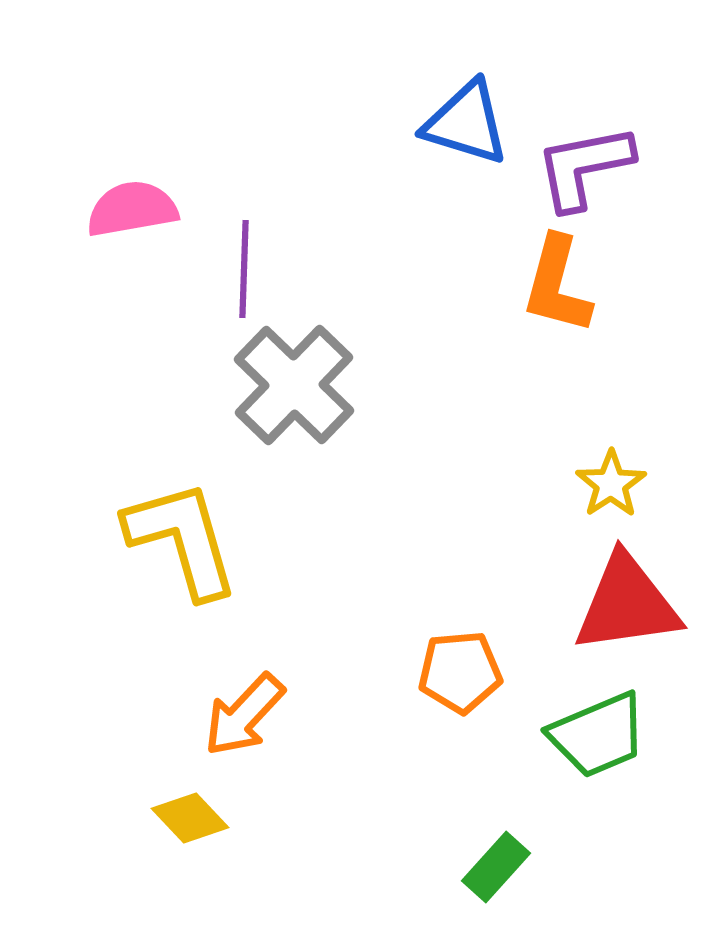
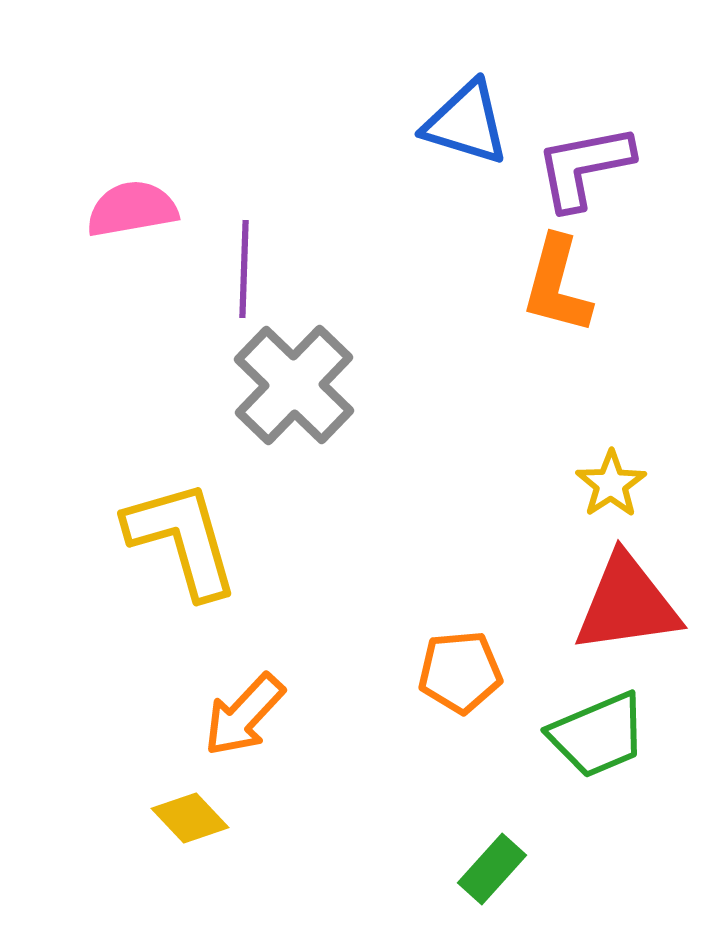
green rectangle: moved 4 px left, 2 px down
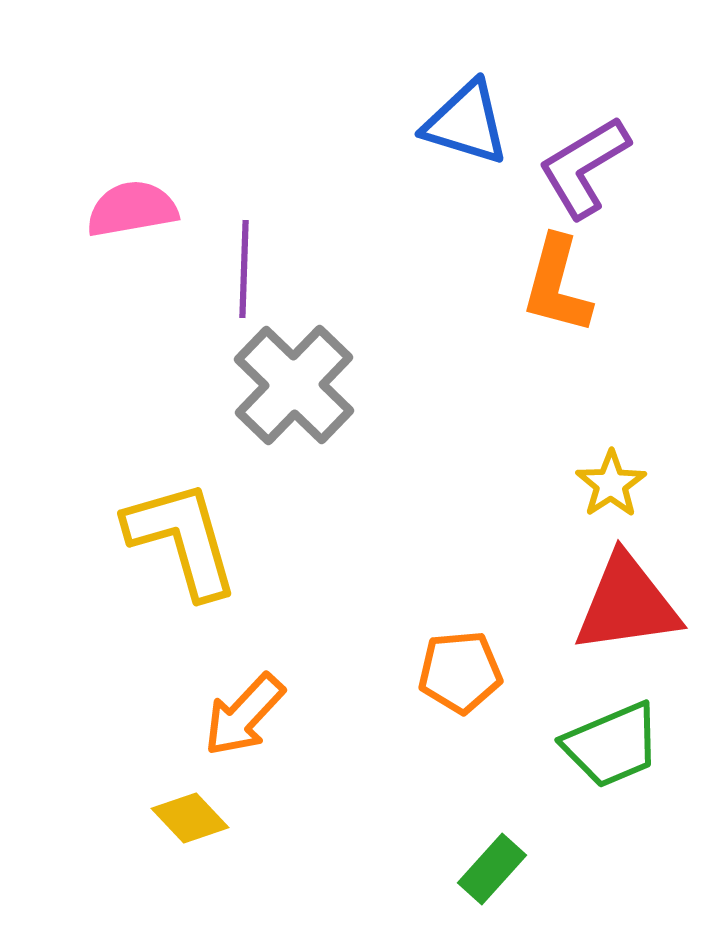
purple L-shape: rotated 20 degrees counterclockwise
green trapezoid: moved 14 px right, 10 px down
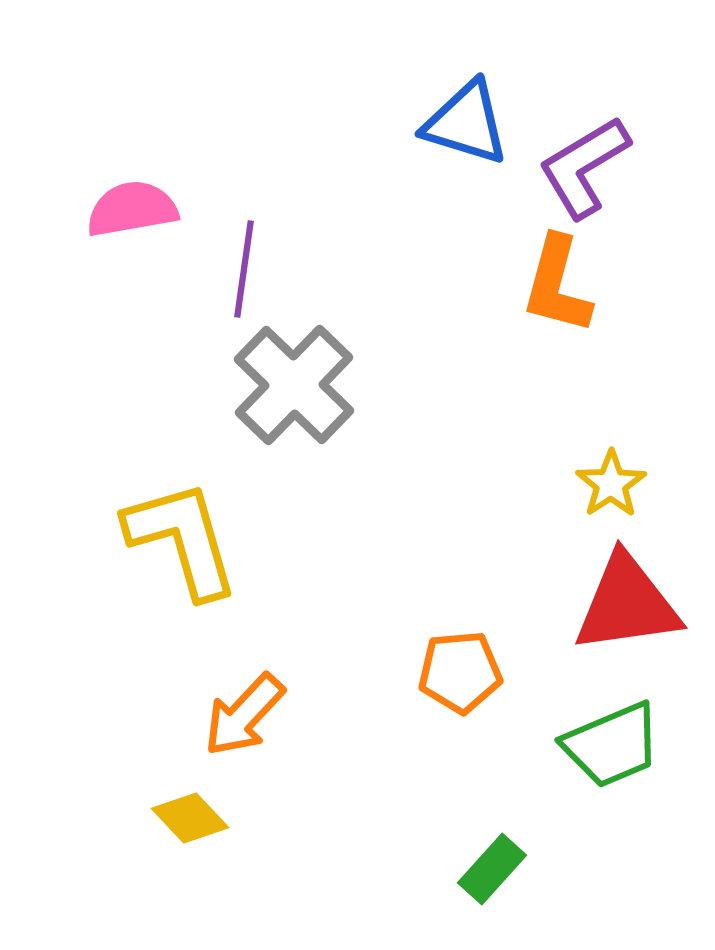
purple line: rotated 6 degrees clockwise
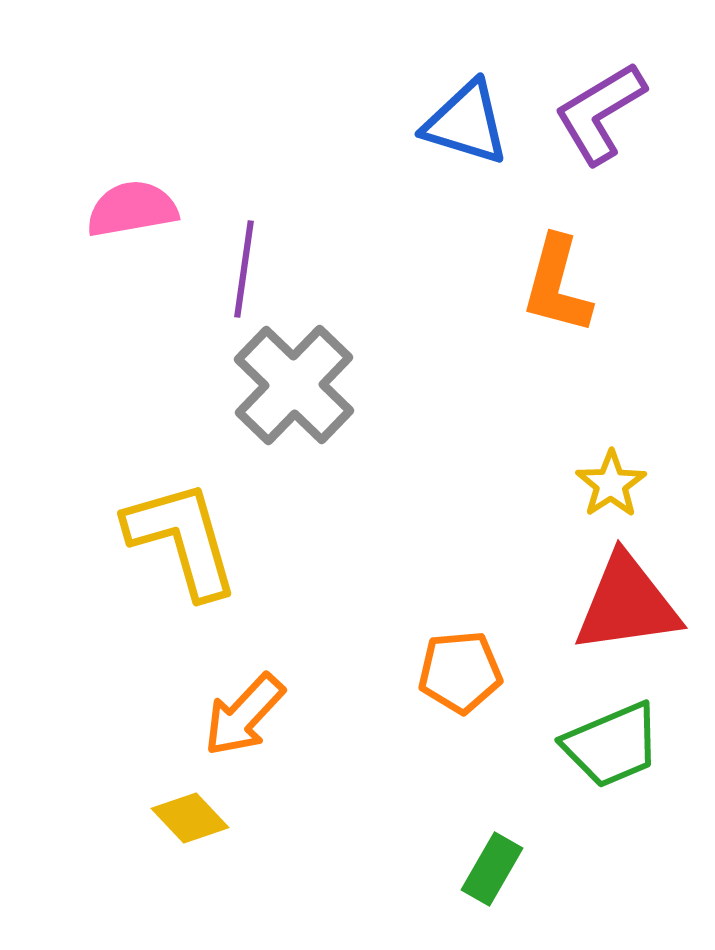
purple L-shape: moved 16 px right, 54 px up
green rectangle: rotated 12 degrees counterclockwise
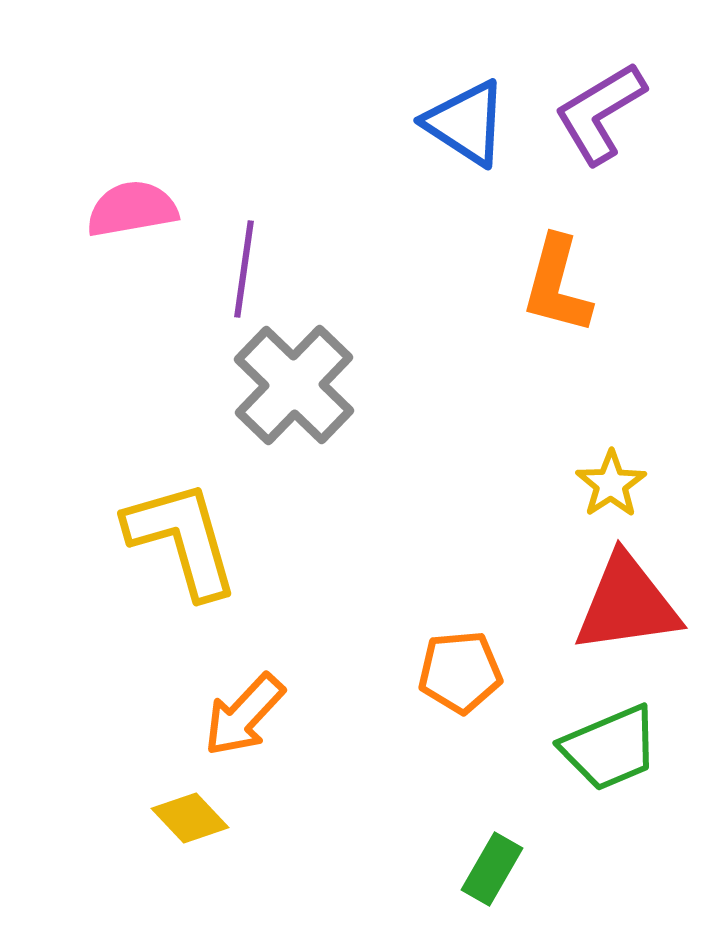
blue triangle: rotated 16 degrees clockwise
green trapezoid: moved 2 px left, 3 px down
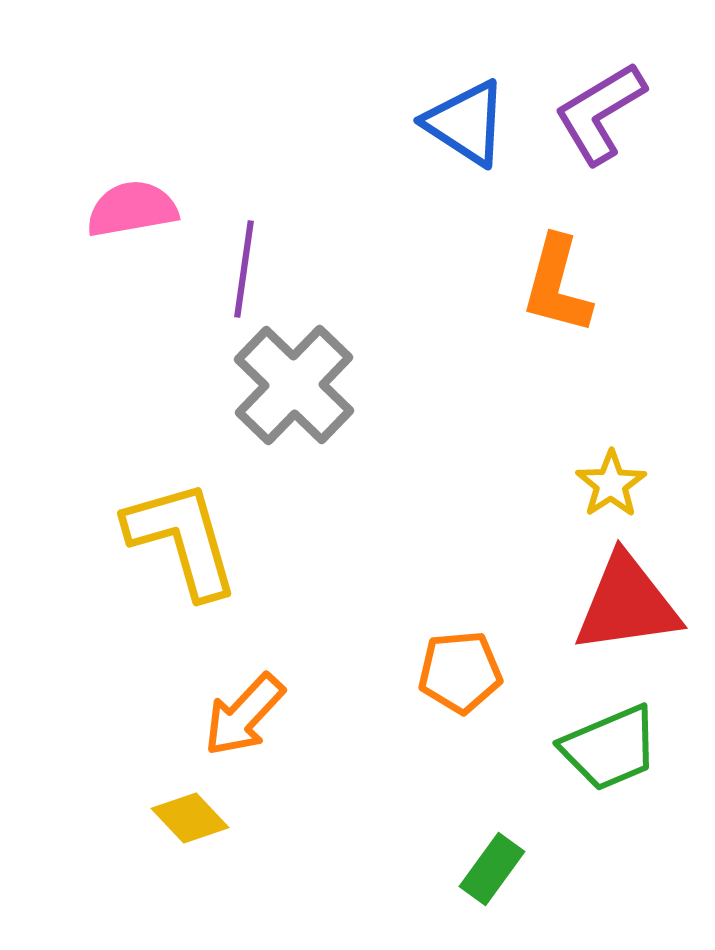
green rectangle: rotated 6 degrees clockwise
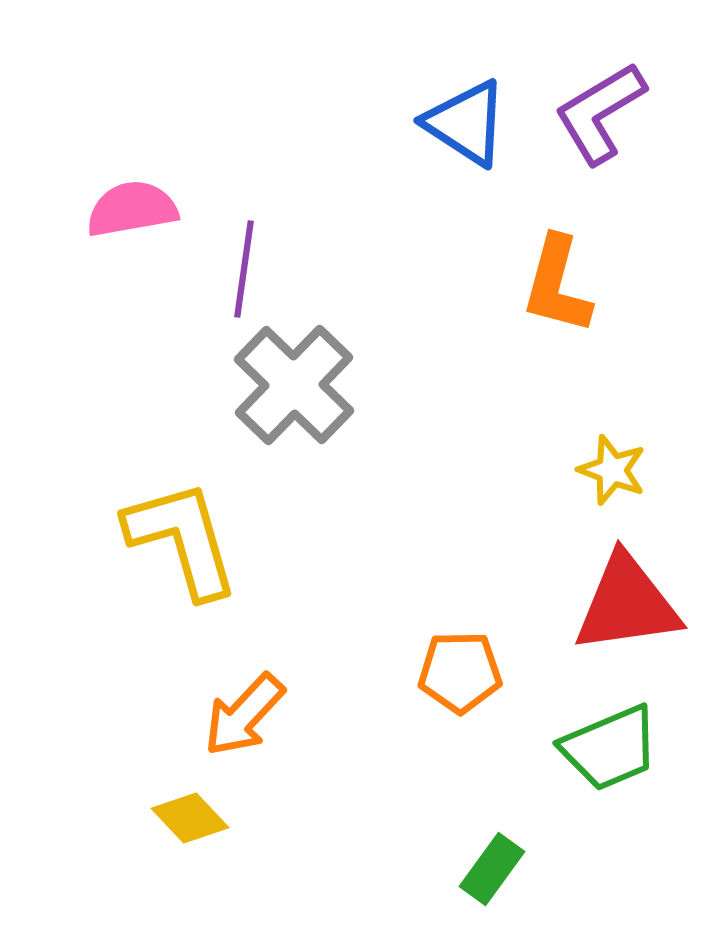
yellow star: moved 1 px right, 14 px up; rotated 18 degrees counterclockwise
orange pentagon: rotated 4 degrees clockwise
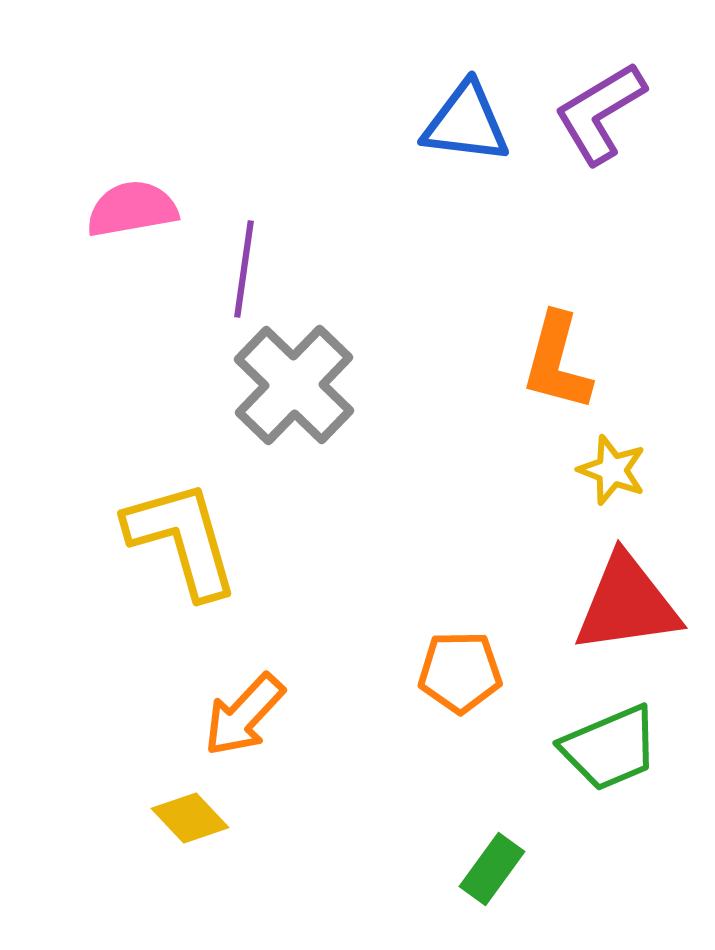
blue triangle: rotated 26 degrees counterclockwise
orange L-shape: moved 77 px down
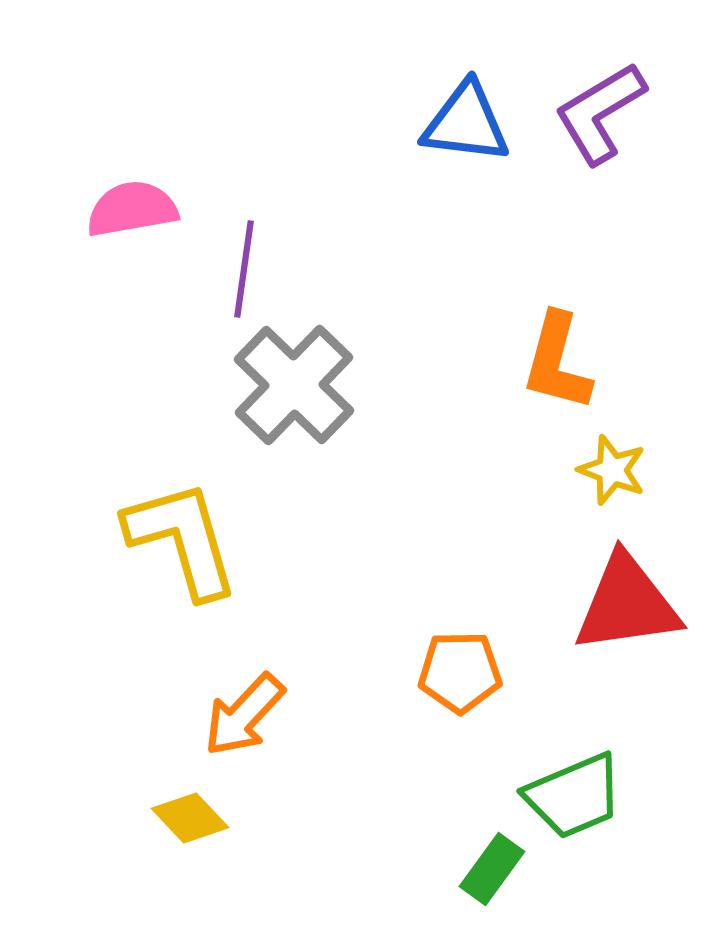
green trapezoid: moved 36 px left, 48 px down
